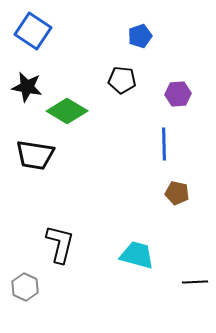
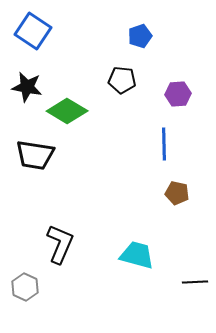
black L-shape: rotated 9 degrees clockwise
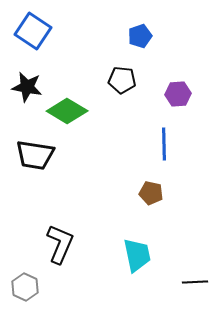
brown pentagon: moved 26 px left
cyan trapezoid: rotated 63 degrees clockwise
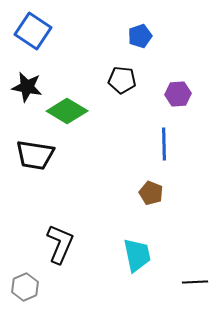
brown pentagon: rotated 10 degrees clockwise
gray hexagon: rotated 12 degrees clockwise
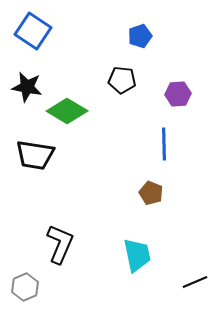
black line: rotated 20 degrees counterclockwise
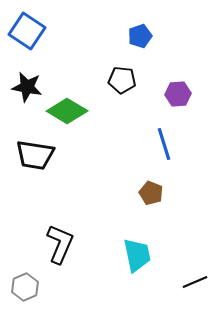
blue square: moved 6 px left
blue line: rotated 16 degrees counterclockwise
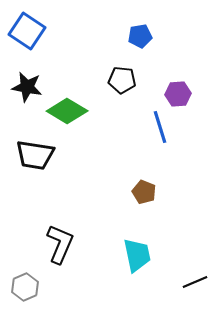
blue pentagon: rotated 10 degrees clockwise
blue line: moved 4 px left, 17 px up
brown pentagon: moved 7 px left, 1 px up
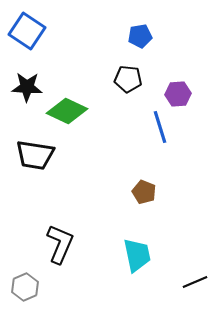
black pentagon: moved 6 px right, 1 px up
black star: rotated 8 degrees counterclockwise
green diamond: rotated 6 degrees counterclockwise
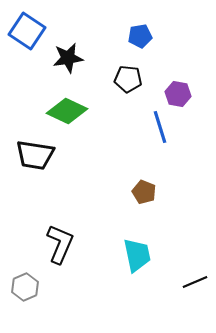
black star: moved 41 px right, 29 px up; rotated 12 degrees counterclockwise
purple hexagon: rotated 15 degrees clockwise
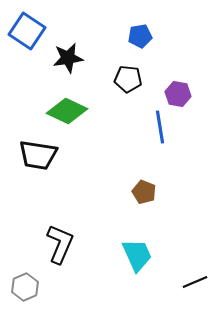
blue line: rotated 8 degrees clockwise
black trapezoid: moved 3 px right
cyan trapezoid: rotated 12 degrees counterclockwise
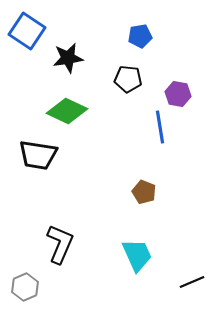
black line: moved 3 px left
